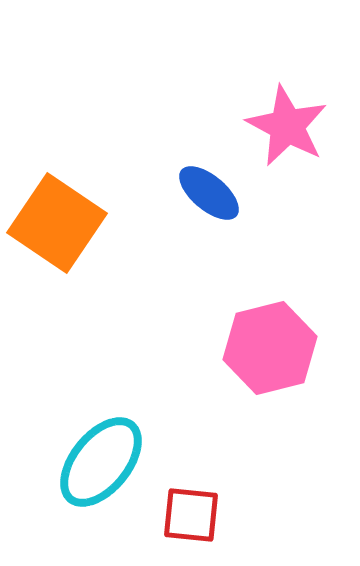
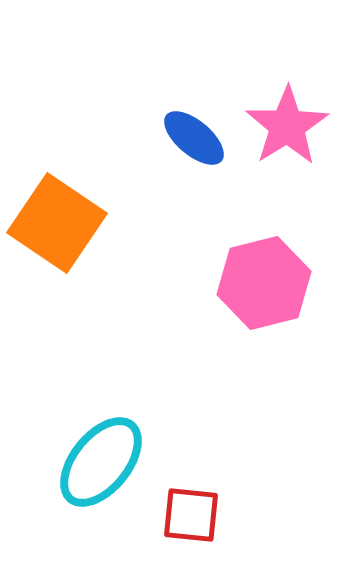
pink star: rotated 12 degrees clockwise
blue ellipse: moved 15 px left, 55 px up
pink hexagon: moved 6 px left, 65 px up
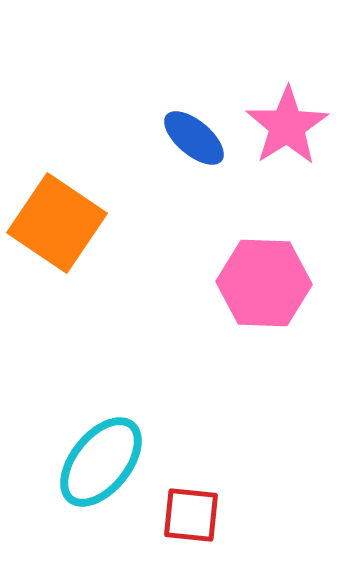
pink hexagon: rotated 16 degrees clockwise
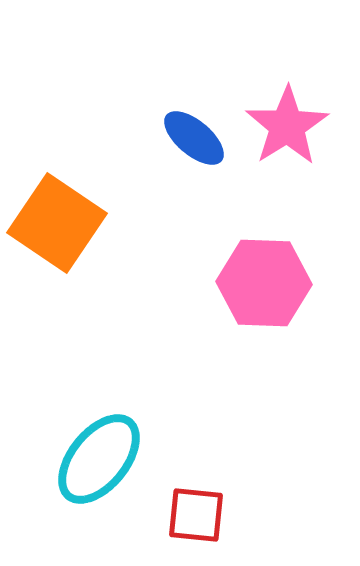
cyan ellipse: moved 2 px left, 3 px up
red square: moved 5 px right
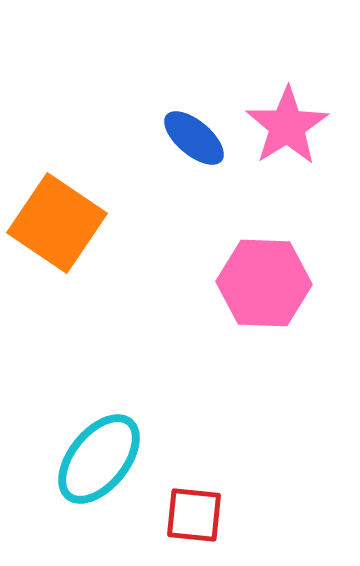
red square: moved 2 px left
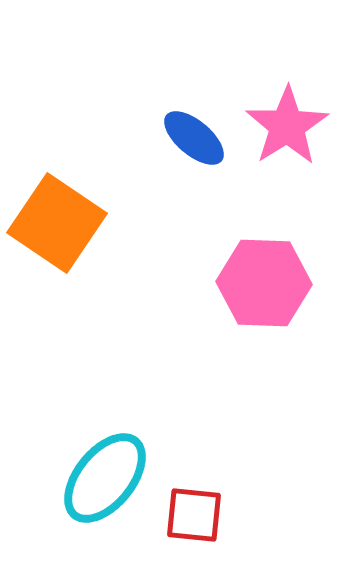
cyan ellipse: moved 6 px right, 19 px down
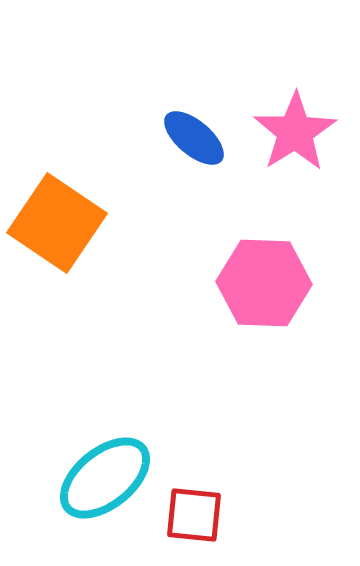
pink star: moved 8 px right, 6 px down
cyan ellipse: rotated 12 degrees clockwise
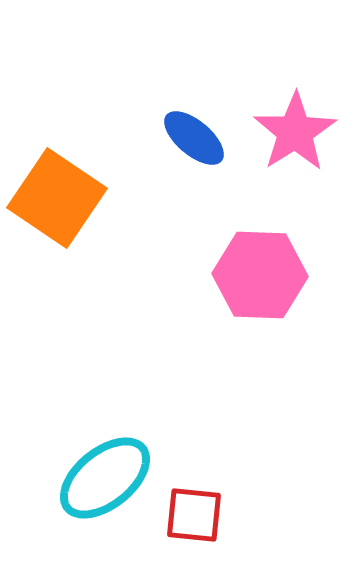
orange square: moved 25 px up
pink hexagon: moved 4 px left, 8 px up
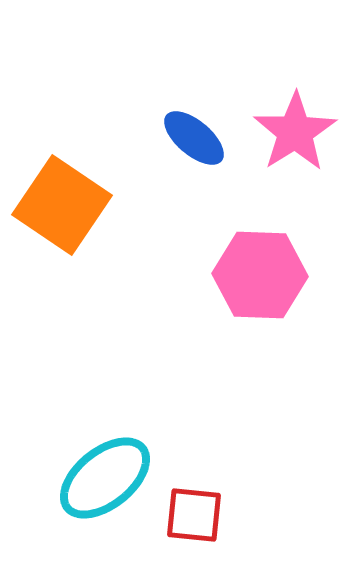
orange square: moved 5 px right, 7 px down
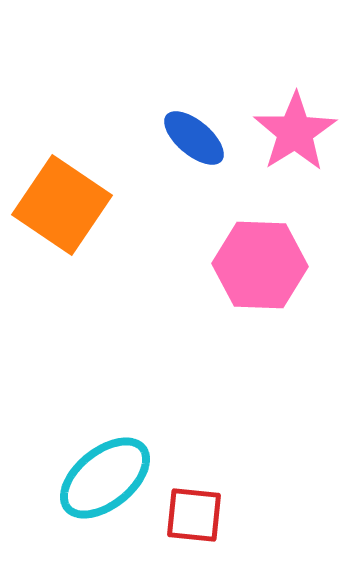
pink hexagon: moved 10 px up
